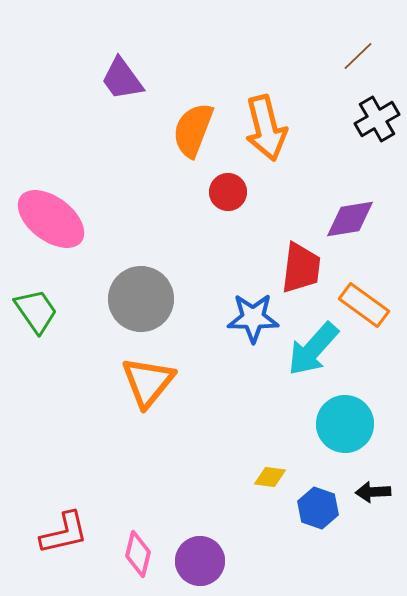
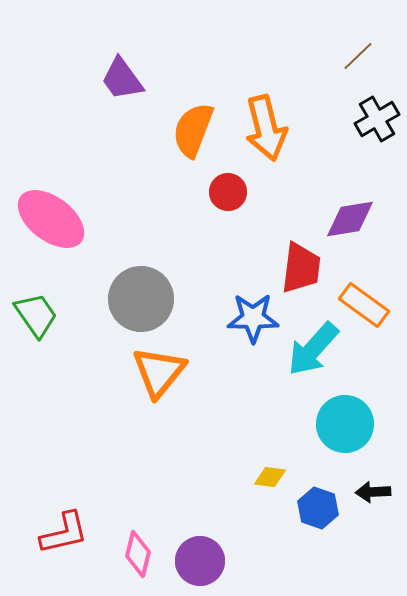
green trapezoid: moved 4 px down
orange triangle: moved 11 px right, 10 px up
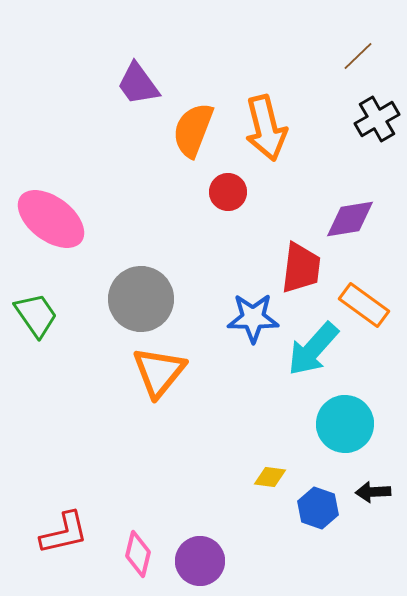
purple trapezoid: moved 16 px right, 5 px down
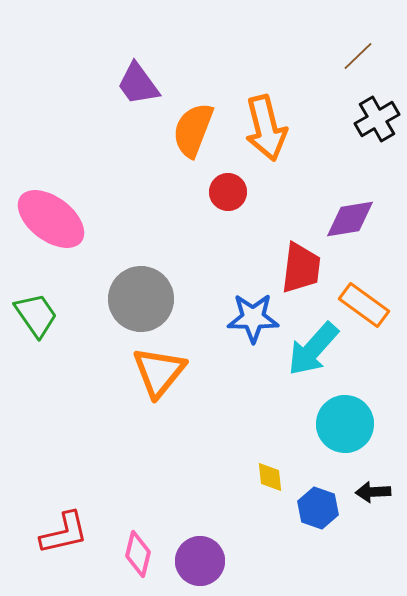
yellow diamond: rotated 76 degrees clockwise
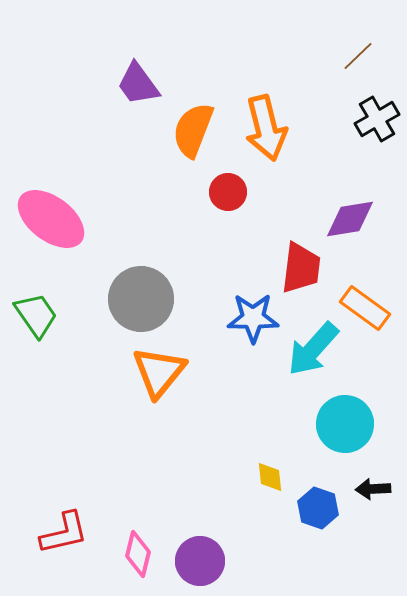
orange rectangle: moved 1 px right, 3 px down
black arrow: moved 3 px up
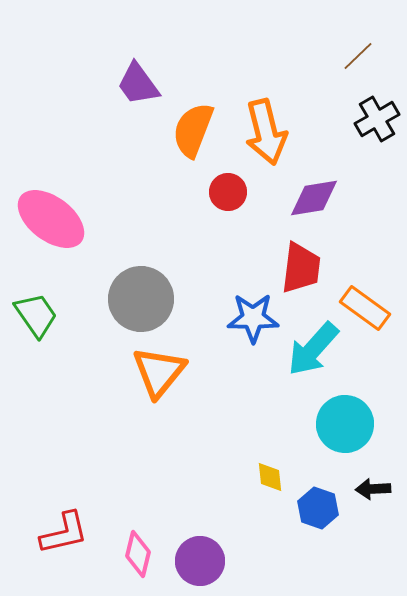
orange arrow: moved 4 px down
purple diamond: moved 36 px left, 21 px up
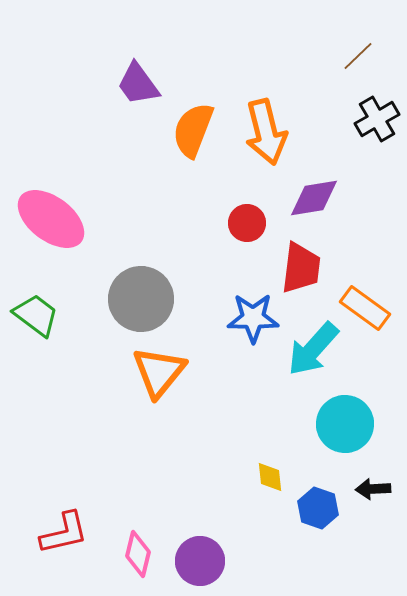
red circle: moved 19 px right, 31 px down
green trapezoid: rotated 18 degrees counterclockwise
